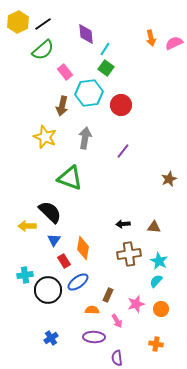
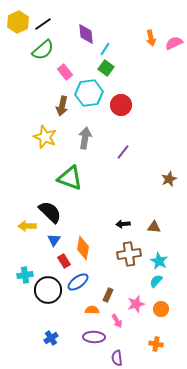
purple line: moved 1 px down
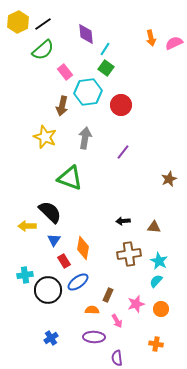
cyan hexagon: moved 1 px left, 1 px up
black arrow: moved 3 px up
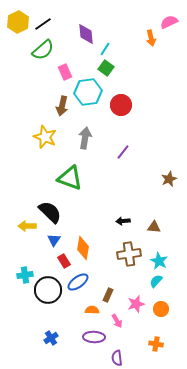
pink semicircle: moved 5 px left, 21 px up
pink rectangle: rotated 14 degrees clockwise
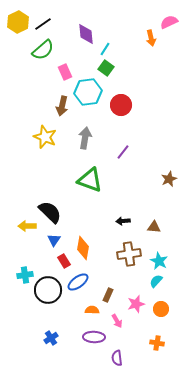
green triangle: moved 20 px right, 2 px down
orange cross: moved 1 px right, 1 px up
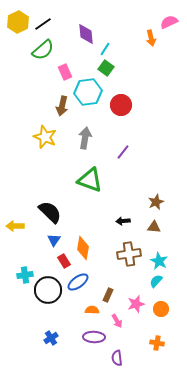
brown star: moved 13 px left, 23 px down
yellow arrow: moved 12 px left
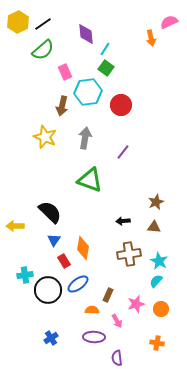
blue ellipse: moved 2 px down
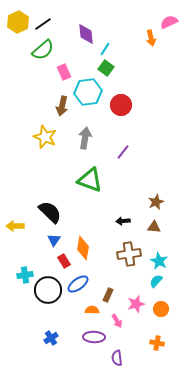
pink rectangle: moved 1 px left
